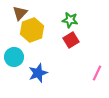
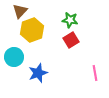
brown triangle: moved 2 px up
pink line: moved 2 px left; rotated 35 degrees counterclockwise
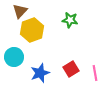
red square: moved 29 px down
blue star: moved 2 px right
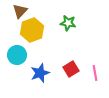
green star: moved 2 px left, 3 px down
cyan circle: moved 3 px right, 2 px up
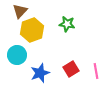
green star: moved 1 px left, 1 px down
pink line: moved 1 px right, 2 px up
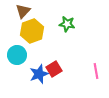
brown triangle: moved 3 px right
yellow hexagon: moved 1 px down
red square: moved 17 px left
blue star: moved 1 px left, 1 px down
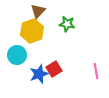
brown triangle: moved 15 px right
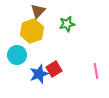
green star: rotated 21 degrees counterclockwise
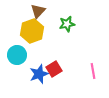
pink line: moved 3 px left
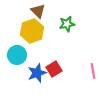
brown triangle: rotated 28 degrees counterclockwise
blue star: moved 2 px left, 1 px up
